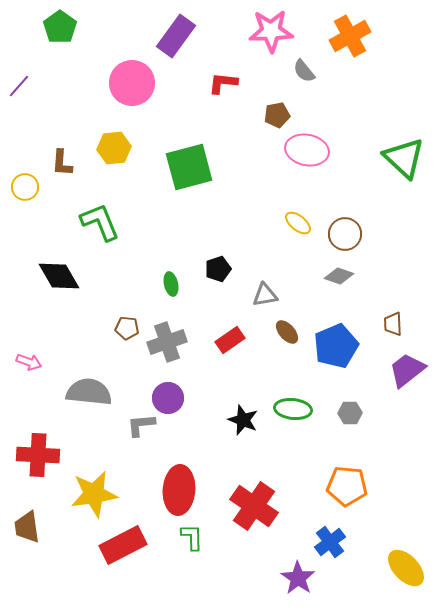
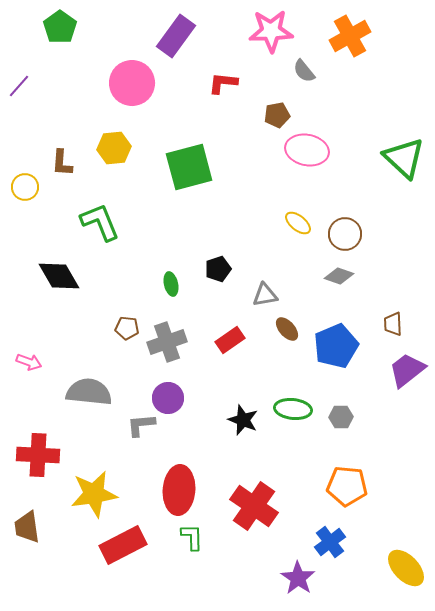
brown ellipse at (287, 332): moved 3 px up
gray hexagon at (350, 413): moved 9 px left, 4 px down
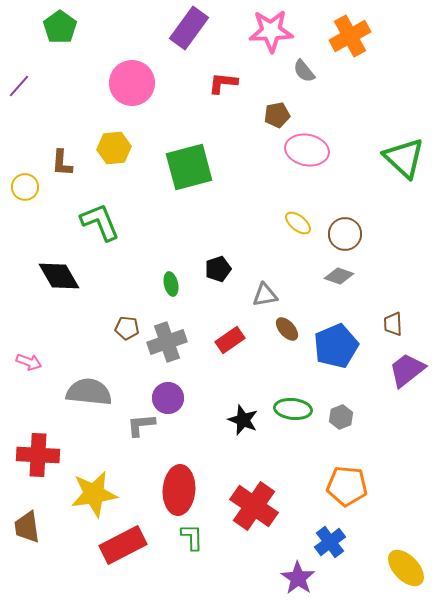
purple rectangle at (176, 36): moved 13 px right, 8 px up
gray hexagon at (341, 417): rotated 20 degrees counterclockwise
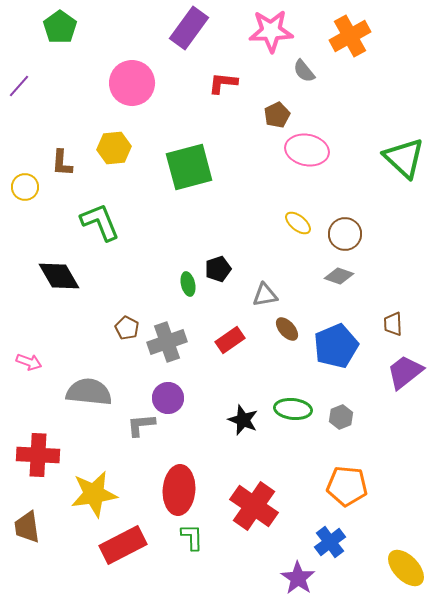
brown pentagon at (277, 115): rotated 15 degrees counterclockwise
green ellipse at (171, 284): moved 17 px right
brown pentagon at (127, 328): rotated 20 degrees clockwise
purple trapezoid at (407, 370): moved 2 px left, 2 px down
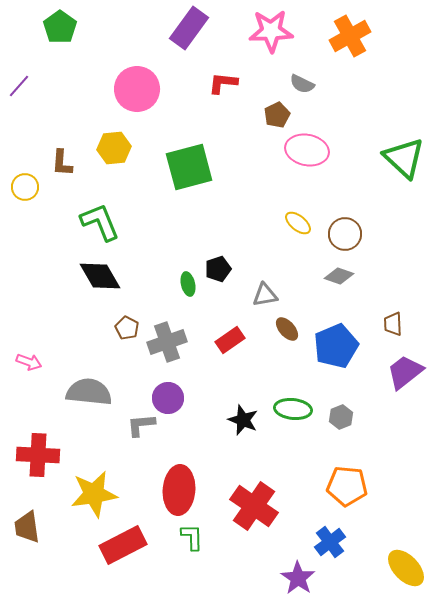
gray semicircle at (304, 71): moved 2 px left, 13 px down; rotated 25 degrees counterclockwise
pink circle at (132, 83): moved 5 px right, 6 px down
black diamond at (59, 276): moved 41 px right
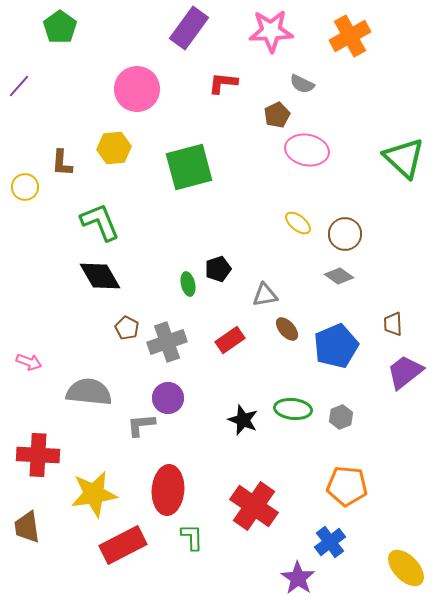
gray diamond at (339, 276): rotated 16 degrees clockwise
red ellipse at (179, 490): moved 11 px left
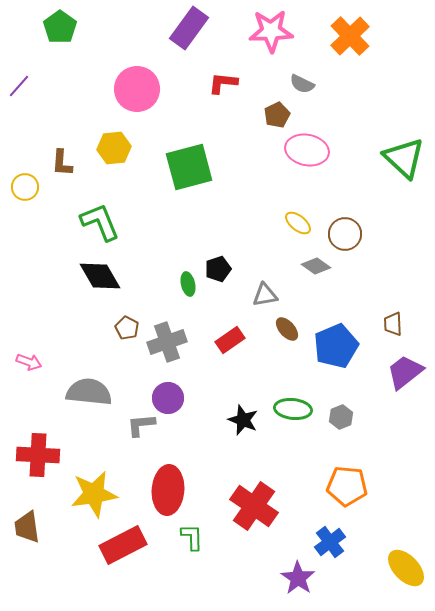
orange cross at (350, 36): rotated 15 degrees counterclockwise
gray diamond at (339, 276): moved 23 px left, 10 px up
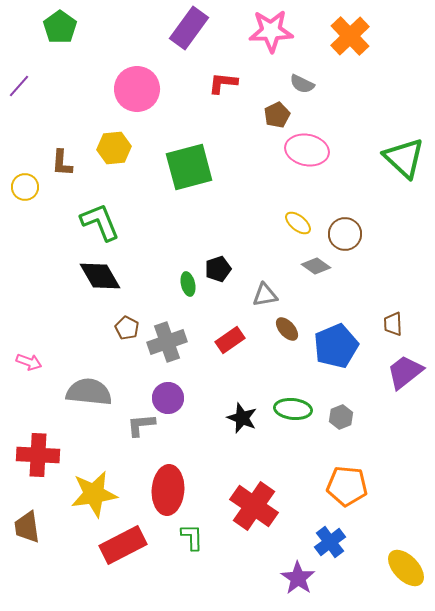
black star at (243, 420): moved 1 px left, 2 px up
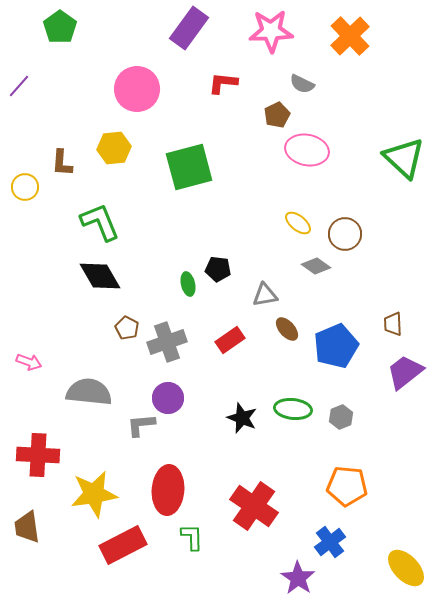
black pentagon at (218, 269): rotated 25 degrees clockwise
